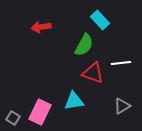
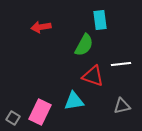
cyan rectangle: rotated 36 degrees clockwise
white line: moved 1 px down
red triangle: moved 3 px down
gray triangle: rotated 18 degrees clockwise
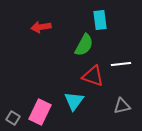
cyan triangle: rotated 45 degrees counterclockwise
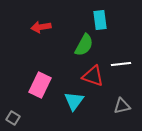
pink rectangle: moved 27 px up
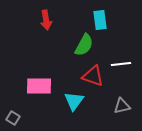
red arrow: moved 5 px right, 7 px up; rotated 90 degrees counterclockwise
pink rectangle: moved 1 px left, 1 px down; rotated 65 degrees clockwise
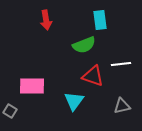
green semicircle: rotated 40 degrees clockwise
pink rectangle: moved 7 px left
gray square: moved 3 px left, 7 px up
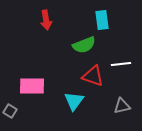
cyan rectangle: moved 2 px right
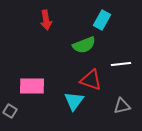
cyan rectangle: rotated 36 degrees clockwise
red triangle: moved 2 px left, 4 px down
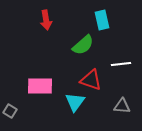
cyan rectangle: rotated 42 degrees counterclockwise
green semicircle: moved 1 px left; rotated 20 degrees counterclockwise
pink rectangle: moved 8 px right
cyan triangle: moved 1 px right, 1 px down
gray triangle: rotated 18 degrees clockwise
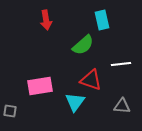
pink rectangle: rotated 10 degrees counterclockwise
gray square: rotated 24 degrees counterclockwise
